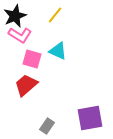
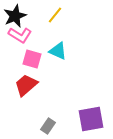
purple square: moved 1 px right, 1 px down
gray rectangle: moved 1 px right
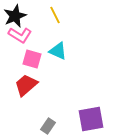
yellow line: rotated 66 degrees counterclockwise
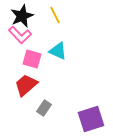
black star: moved 7 px right
pink L-shape: rotated 15 degrees clockwise
purple square: rotated 8 degrees counterclockwise
gray rectangle: moved 4 px left, 18 px up
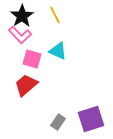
black star: rotated 10 degrees counterclockwise
gray rectangle: moved 14 px right, 14 px down
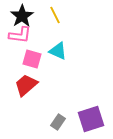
pink L-shape: rotated 40 degrees counterclockwise
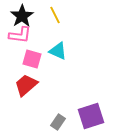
purple square: moved 3 px up
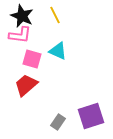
black star: rotated 15 degrees counterclockwise
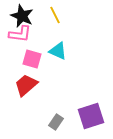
pink L-shape: moved 1 px up
gray rectangle: moved 2 px left
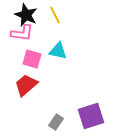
black star: moved 4 px right, 1 px up
pink L-shape: moved 2 px right, 1 px up
cyan triangle: rotated 12 degrees counterclockwise
